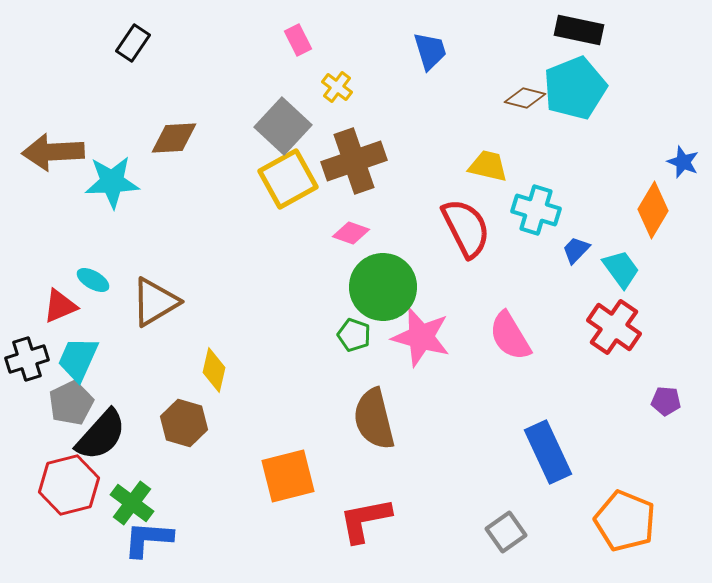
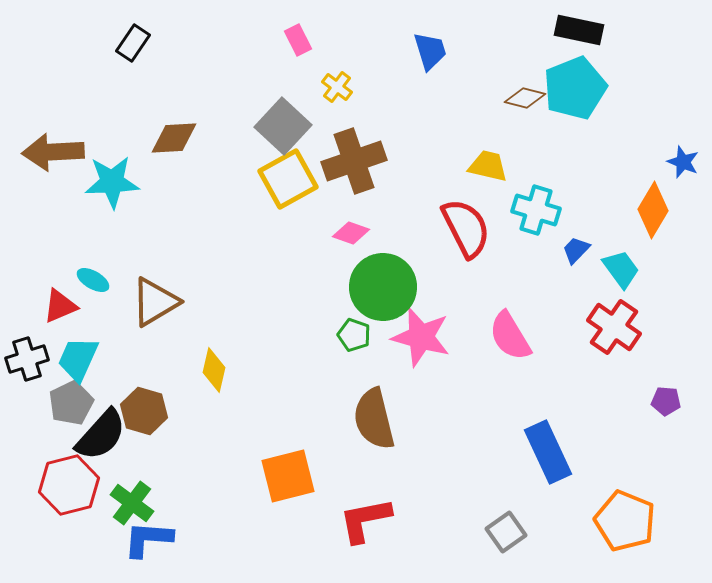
brown hexagon at (184, 423): moved 40 px left, 12 px up
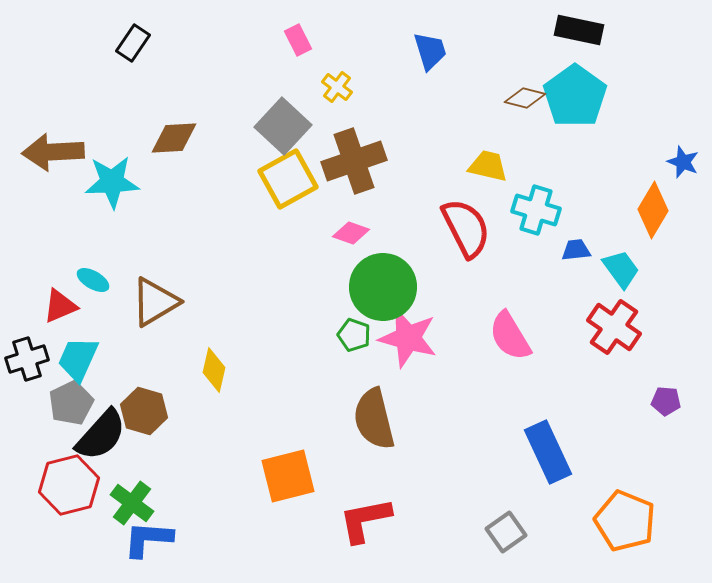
cyan pentagon at (575, 88): moved 8 px down; rotated 14 degrees counterclockwise
blue trapezoid at (576, 250): rotated 40 degrees clockwise
pink star at (421, 337): moved 13 px left, 1 px down
